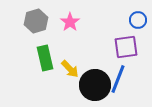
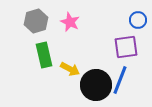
pink star: rotated 12 degrees counterclockwise
green rectangle: moved 1 px left, 3 px up
yellow arrow: rotated 18 degrees counterclockwise
blue line: moved 2 px right, 1 px down
black circle: moved 1 px right
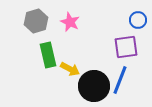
green rectangle: moved 4 px right
black circle: moved 2 px left, 1 px down
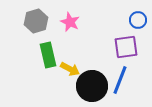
black circle: moved 2 px left
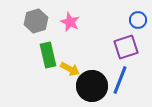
purple square: rotated 10 degrees counterclockwise
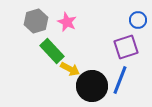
pink star: moved 3 px left
green rectangle: moved 4 px right, 4 px up; rotated 30 degrees counterclockwise
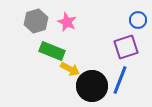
green rectangle: rotated 25 degrees counterclockwise
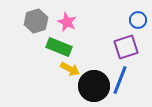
green rectangle: moved 7 px right, 4 px up
black circle: moved 2 px right
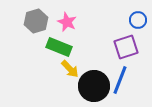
yellow arrow: rotated 18 degrees clockwise
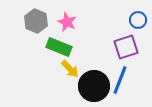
gray hexagon: rotated 20 degrees counterclockwise
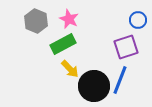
pink star: moved 2 px right, 3 px up
green rectangle: moved 4 px right, 3 px up; rotated 50 degrees counterclockwise
